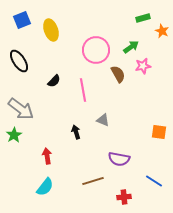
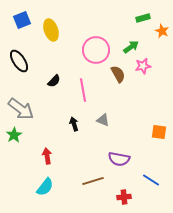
black arrow: moved 2 px left, 8 px up
blue line: moved 3 px left, 1 px up
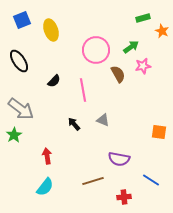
black arrow: rotated 24 degrees counterclockwise
